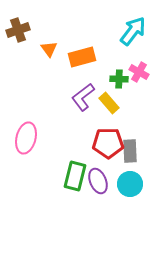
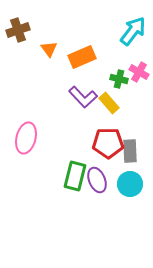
orange rectangle: rotated 8 degrees counterclockwise
green cross: rotated 12 degrees clockwise
purple L-shape: rotated 96 degrees counterclockwise
purple ellipse: moved 1 px left, 1 px up
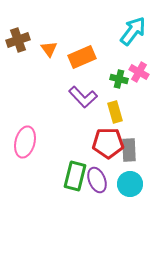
brown cross: moved 10 px down
yellow rectangle: moved 6 px right, 9 px down; rotated 25 degrees clockwise
pink ellipse: moved 1 px left, 4 px down
gray rectangle: moved 1 px left, 1 px up
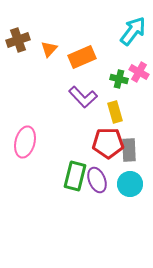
orange triangle: rotated 18 degrees clockwise
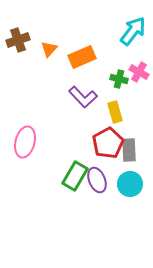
red pentagon: rotated 28 degrees counterclockwise
green rectangle: rotated 16 degrees clockwise
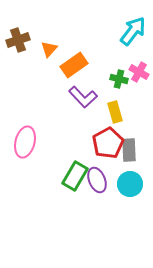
orange rectangle: moved 8 px left, 8 px down; rotated 12 degrees counterclockwise
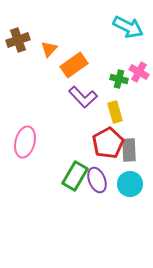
cyan arrow: moved 5 px left, 4 px up; rotated 80 degrees clockwise
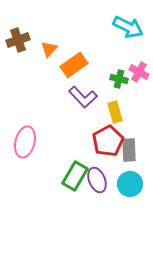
red pentagon: moved 2 px up
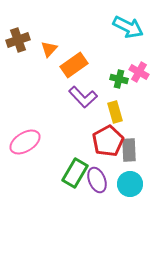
pink ellipse: rotated 44 degrees clockwise
green rectangle: moved 3 px up
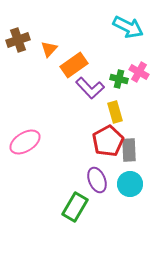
purple L-shape: moved 7 px right, 9 px up
green rectangle: moved 34 px down
